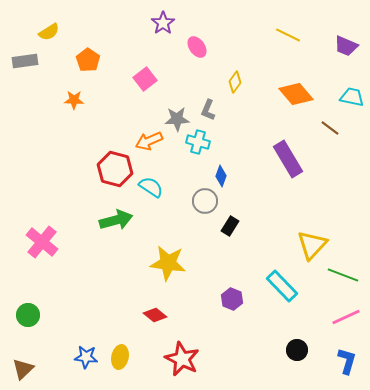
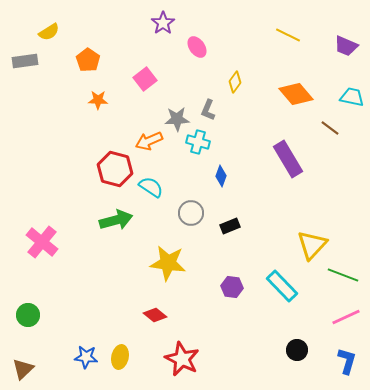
orange star: moved 24 px right
gray circle: moved 14 px left, 12 px down
black rectangle: rotated 36 degrees clockwise
purple hexagon: moved 12 px up; rotated 15 degrees counterclockwise
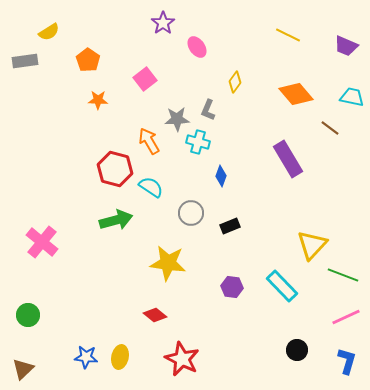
orange arrow: rotated 84 degrees clockwise
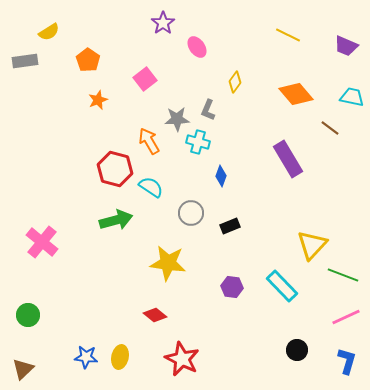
orange star: rotated 24 degrees counterclockwise
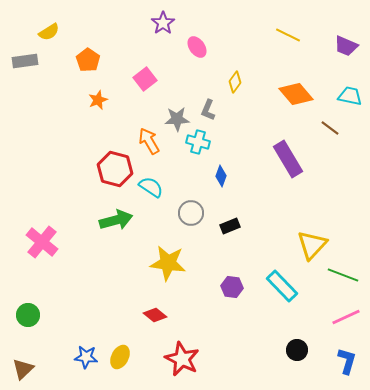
cyan trapezoid: moved 2 px left, 1 px up
yellow ellipse: rotated 15 degrees clockwise
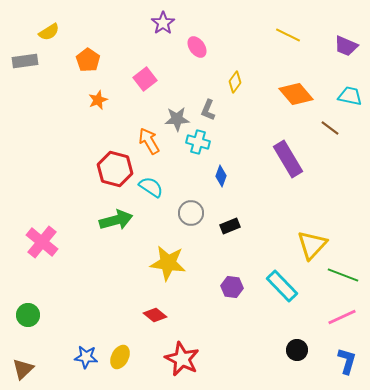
pink line: moved 4 px left
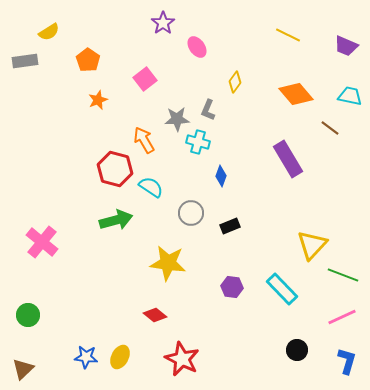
orange arrow: moved 5 px left, 1 px up
cyan rectangle: moved 3 px down
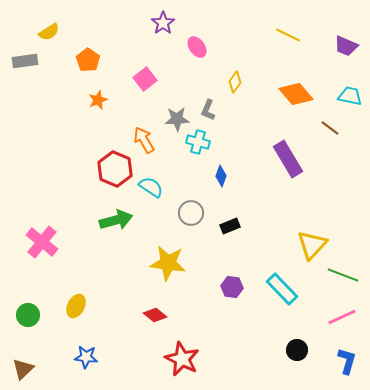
red hexagon: rotated 8 degrees clockwise
yellow ellipse: moved 44 px left, 51 px up
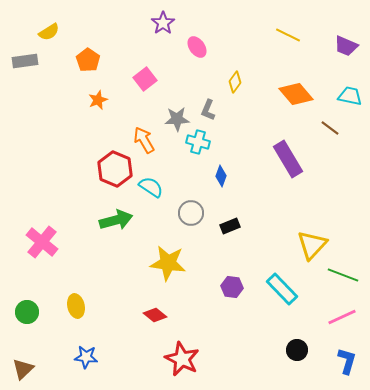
yellow ellipse: rotated 40 degrees counterclockwise
green circle: moved 1 px left, 3 px up
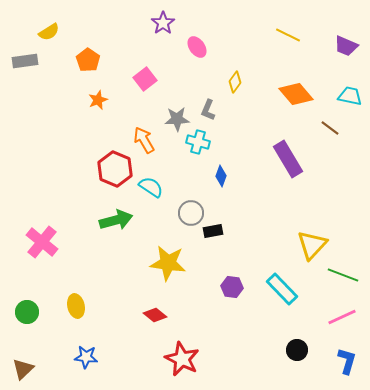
black rectangle: moved 17 px left, 5 px down; rotated 12 degrees clockwise
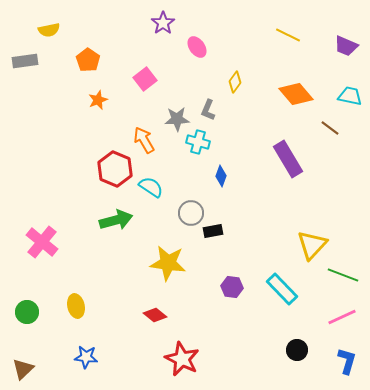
yellow semicircle: moved 2 px up; rotated 20 degrees clockwise
